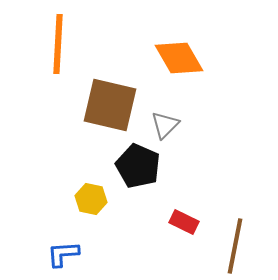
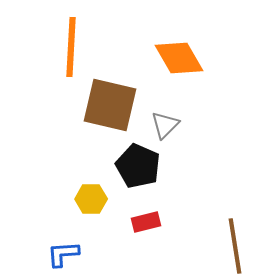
orange line: moved 13 px right, 3 px down
yellow hexagon: rotated 12 degrees counterclockwise
red rectangle: moved 38 px left; rotated 40 degrees counterclockwise
brown line: rotated 20 degrees counterclockwise
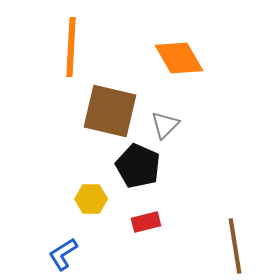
brown square: moved 6 px down
blue L-shape: rotated 28 degrees counterclockwise
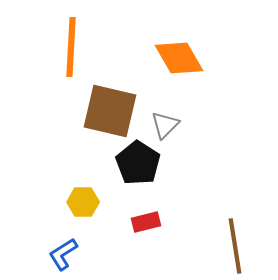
black pentagon: moved 3 px up; rotated 9 degrees clockwise
yellow hexagon: moved 8 px left, 3 px down
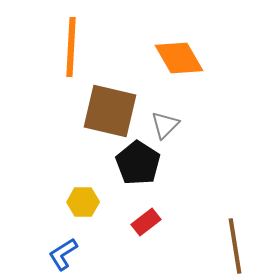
red rectangle: rotated 24 degrees counterclockwise
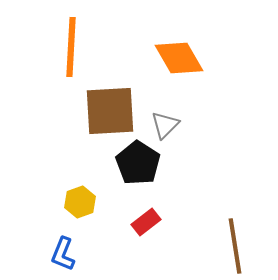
brown square: rotated 16 degrees counterclockwise
yellow hexagon: moved 3 px left; rotated 20 degrees counterclockwise
blue L-shape: rotated 36 degrees counterclockwise
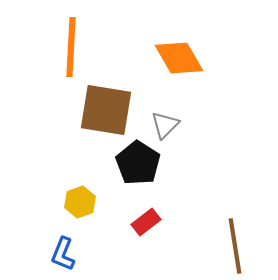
brown square: moved 4 px left, 1 px up; rotated 12 degrees clockwise
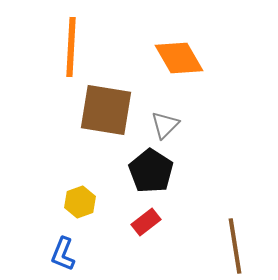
black pentagon: moved 13 px right, 8 px down
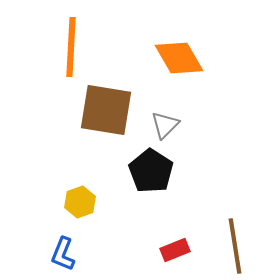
red rectangle: moved 29 px right, 28 px down; rotated 16 degrees clockwise
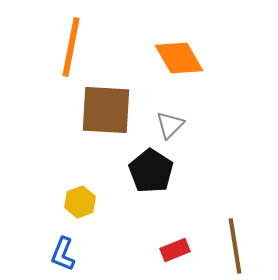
orange line: rotated 8 degrees clockwise
brown square: rotated 6 degrees counterclockwise
gray triangle: moved 5 px right
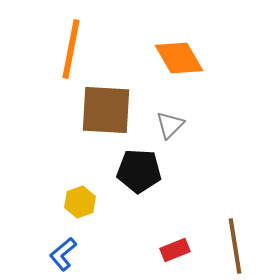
orange line: moved 2 px down
black pentagon: moved 12 px left; rotated 30 degrees counterclockwise
blue L-shape: rotated 28 degrees clockwise
